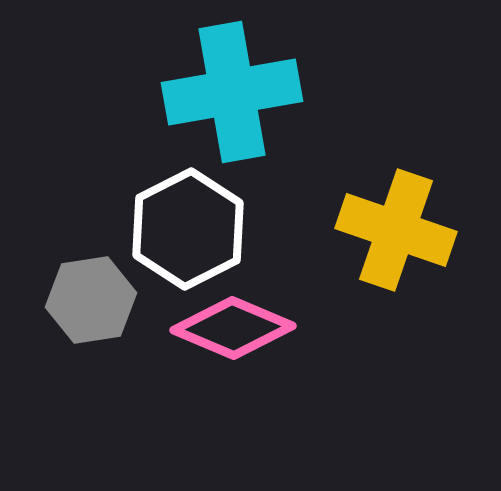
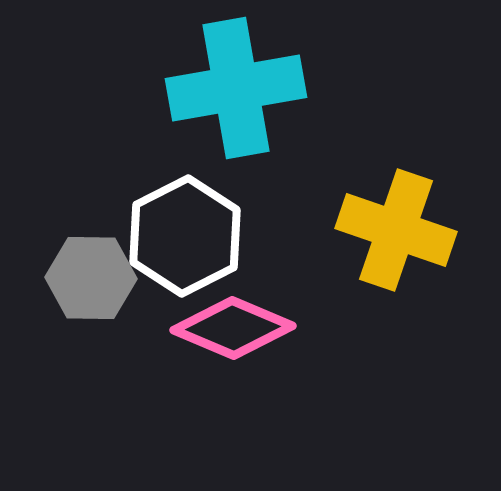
cyan cross: moved 4 px right, 4 px up
white hexagon: moved 3 px left, 7 px down
gray hexagon: moved 22 px up; rotated 10 degrees clockwise
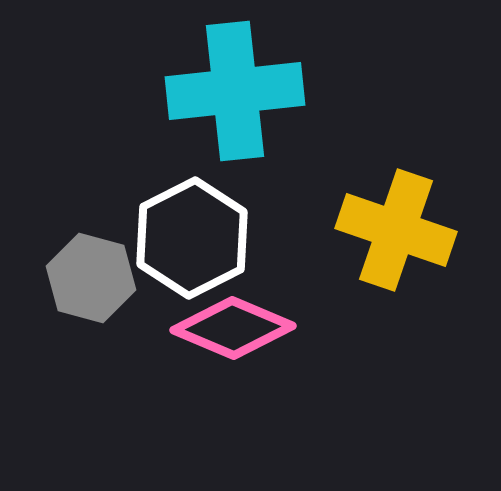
cyan cross: moved 1 px left, 3 px down; rotated 4 degrees clockwise
white hexagon: moved 7 px right, 2 px down
gray hexagon: rotated 14 degrees clockwise
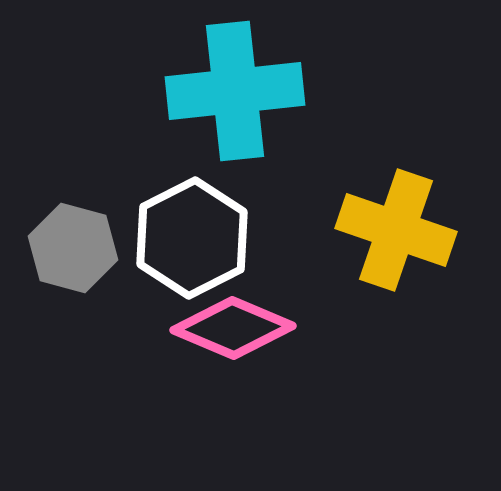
gray hexagon: moved 18 px left, 30 px up
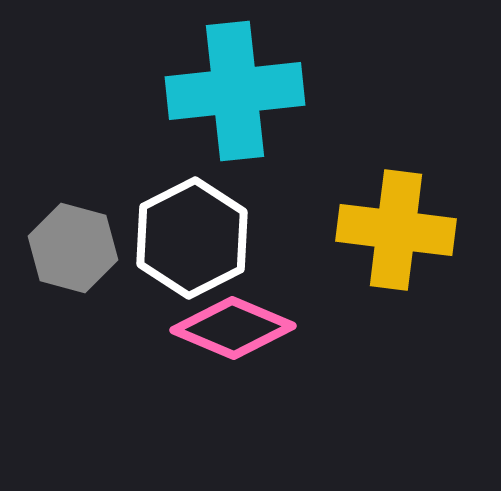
yellow cross: rotated 12 degrees counterclockwise
